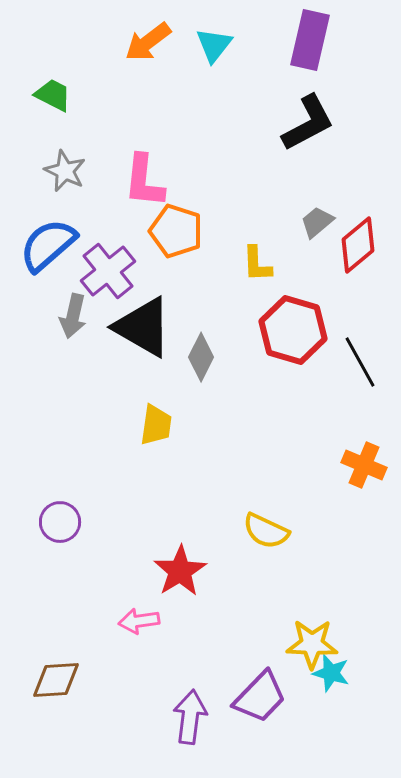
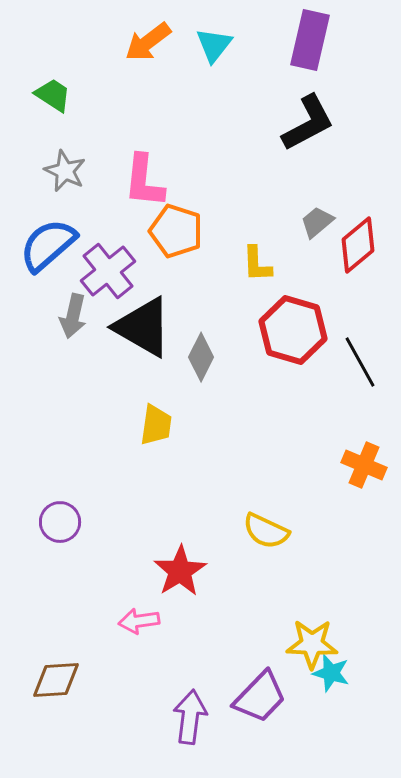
green trapezoid: rotated 6 degrees clockwise
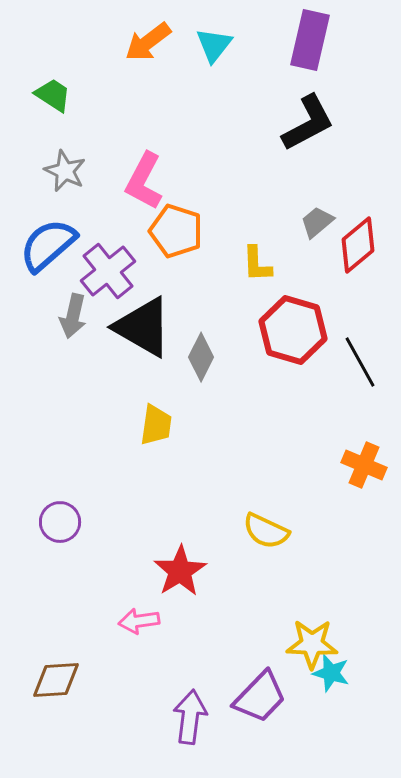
pink L-shape: rotated 22 degrees clockwise
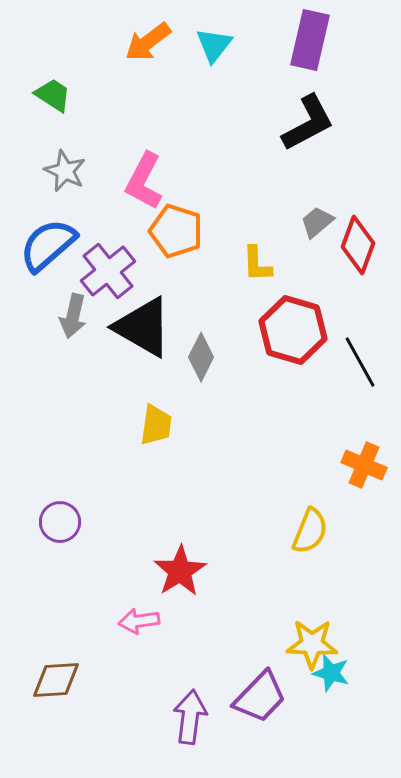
red diamond: rotated 30 degrees counterclockwise
yellow semicircle: moved 44 px right; rotated 93 degrees counterclockwise
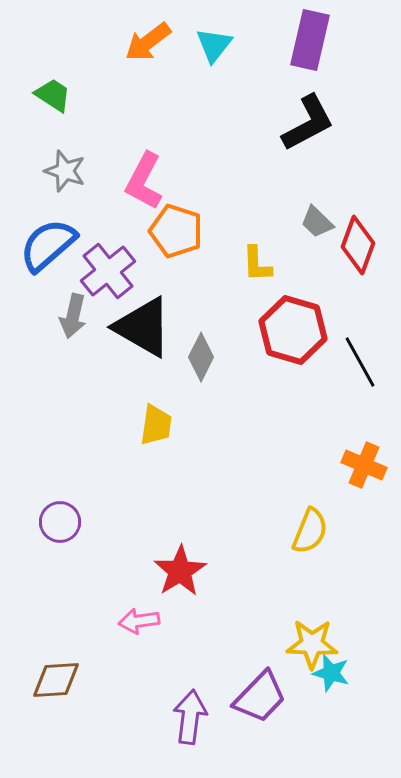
gray star: rotated 6 degrees counterclockwise
gray trapezoid: rotated 96 degrees counterclockwise
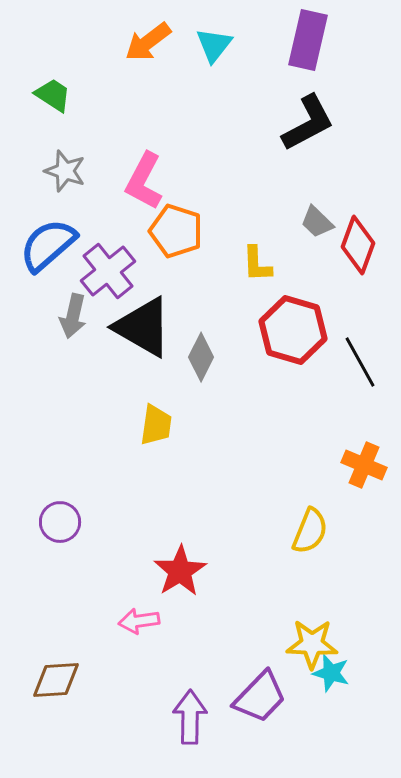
purple rectangle: moved 2 px left
purple arrow: rotated 6 degrees counterclockwise
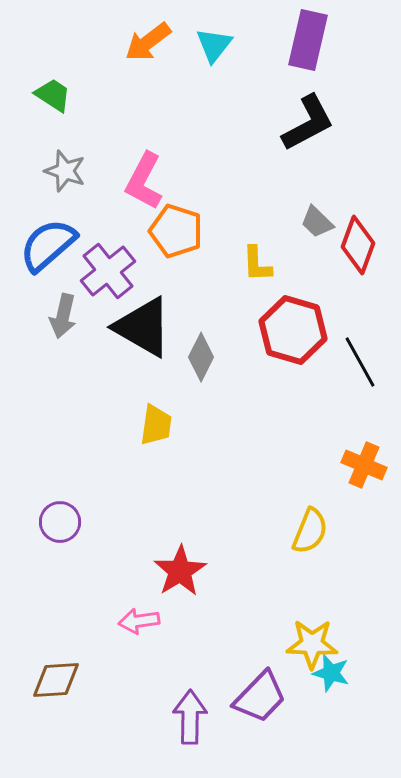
gray arrow: moved 10 px left
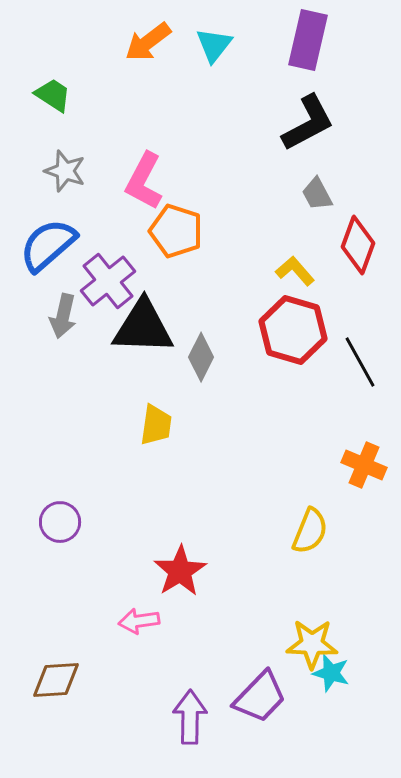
gray trapezoid: moved 28 px up; rotated 18 degrees clockwise
yellow L-shape: moved 38 px right, 7 px down; rotated 141 degrees clockwise
purple cross: moved 10 px down
black triangle: rotated 28 degrees counterclockwise
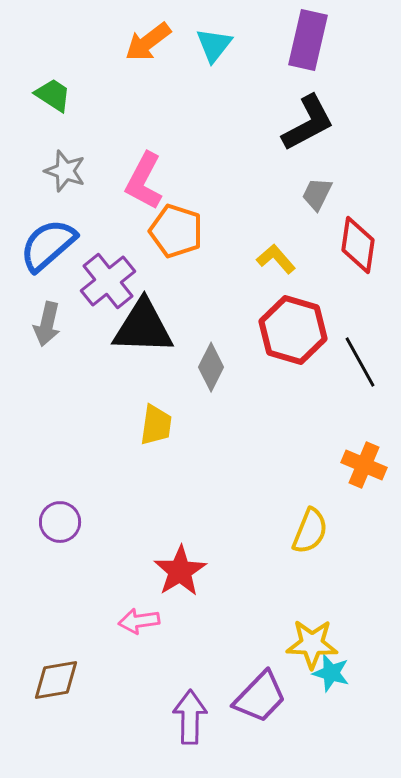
gray trapezoid: rotated 54 degrees clockwise
red diamond: rotated 12 degrees counterclockwise
yellow L-shape: moved 19 px left, 12 px up
gray arrow: moved 16 px left, 8 px down
gray diamond: moved 10 px right, 10 px down
brown diamond: rotated 6 degrees counterclockwise
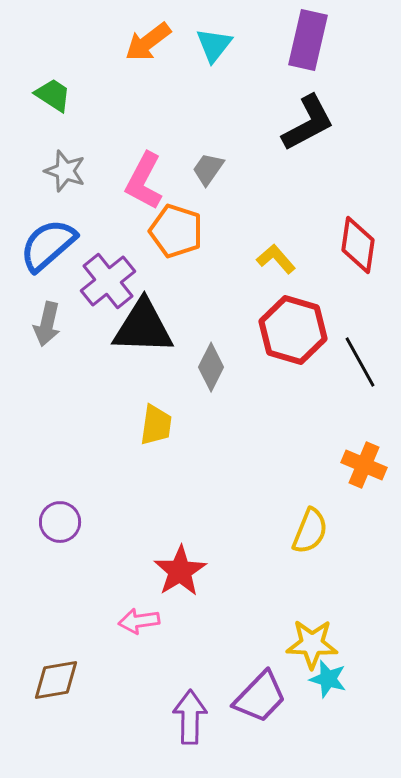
gray trapezoid: moved 109 px left, 25 px up; rotated 9 degrees clockwise
cyan star: moved 3 px left, 6 px down
